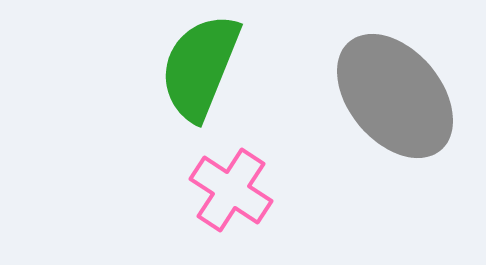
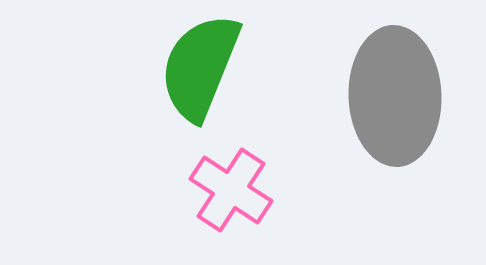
gray ellipse: rotated 38 degrees clockwise
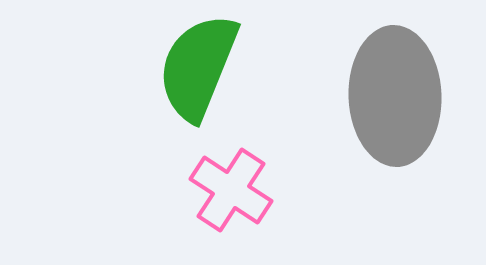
green semicircle: moved 2 px left
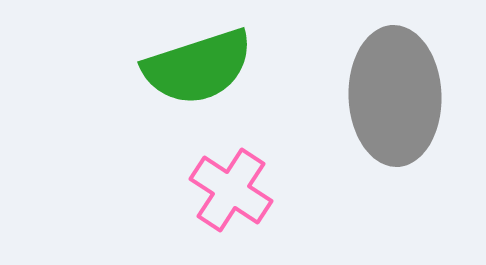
green semicircle: rotated 130 degrees counterclockwise
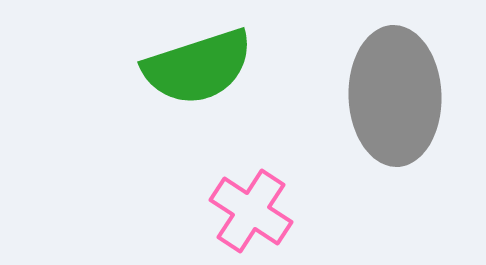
pink cross: moved 20 px right, 21 px down
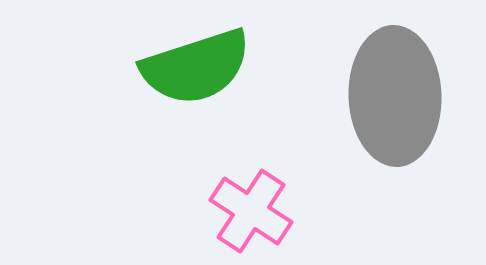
green semicircle: moved 2 px left
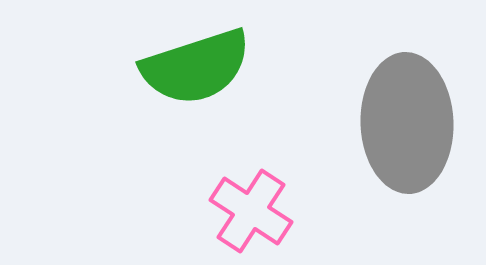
gray ellipse: moved 12 px right, 27 px down
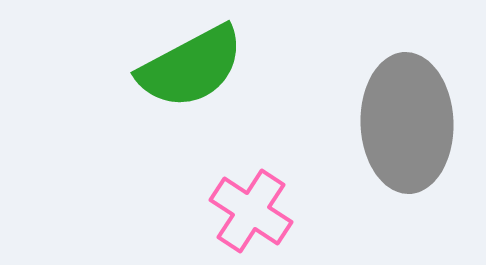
green semicircle: moved 5 px left; rotated 10 degrees counterclockwise
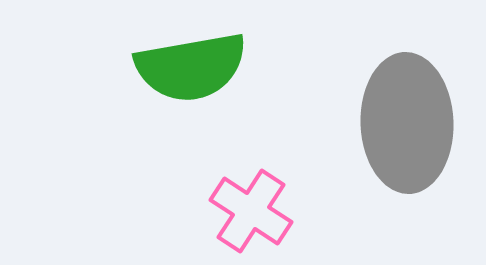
green semicircle: rotated 18 degrees clockwise
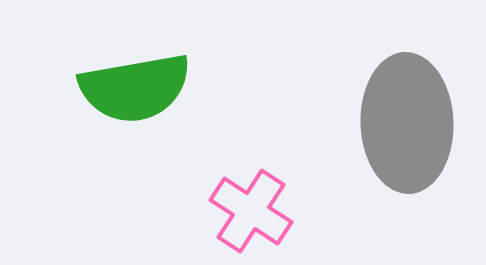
green semicircle: moved 56 px left, 21 px down
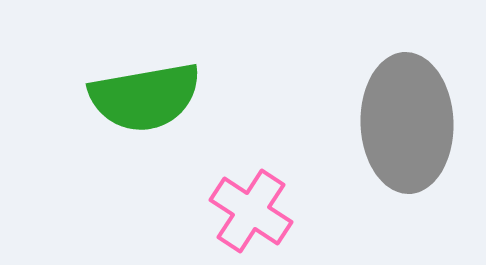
green semicircle: moved 10 px right, 9 px down
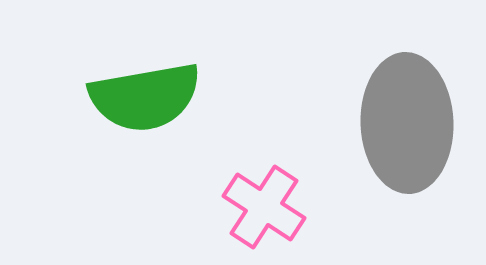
pink cross: moved 13 px right, 4 px up
